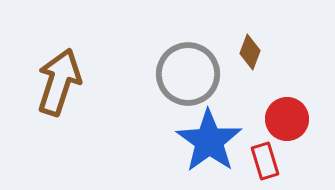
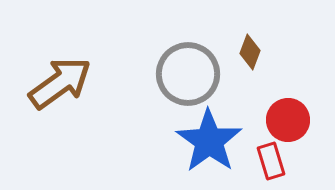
brown arrow: moved 1 px right, 1 px down; rotated 36 degrees clockwise
red circle: moved 1 px right, 1 px down
red rectangle: moved 6 px right
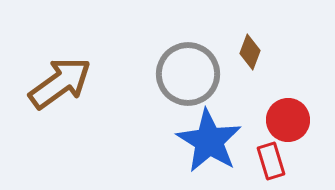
blue star: rotated 4 degrees counterclockwise
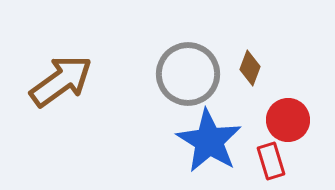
brown diamond: moved 16 px down
brown arrow: moved 1 px right, 2 px up
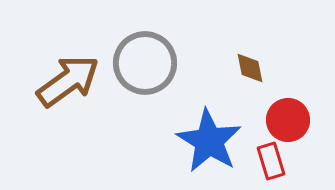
brown diamond: rotated 32 degrees counterclockwise
gray circle: moved 43 px left, 11 px up
brown arrow: moved 7 px right
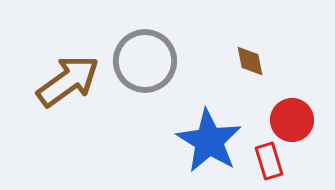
gray circle: moved 2 px up
brown diamond: moved 7 px up
red circle: moved 4 px right
red rectangle: moved 2 px left
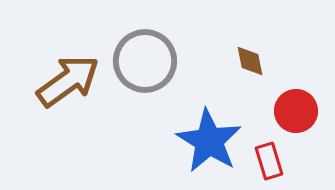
red circle: moved 4 px right, 9 px up
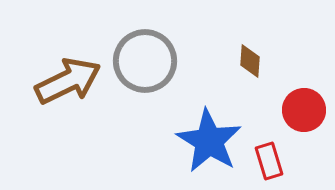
brown diamond: rotated 16 degrees clockwise
brown arrow: rotated 10 degrees clockwise
red circle: moved 8 px right, 1 px up
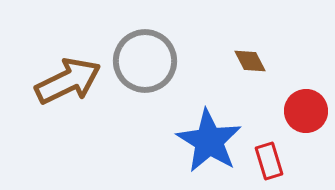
brown diamond: rotated 32 degrees counterclockwise
red circle: moved 2 px right, 1 px down
